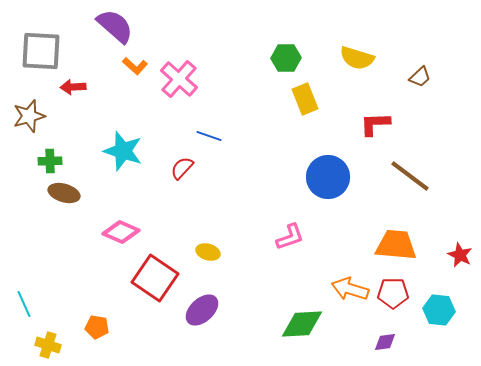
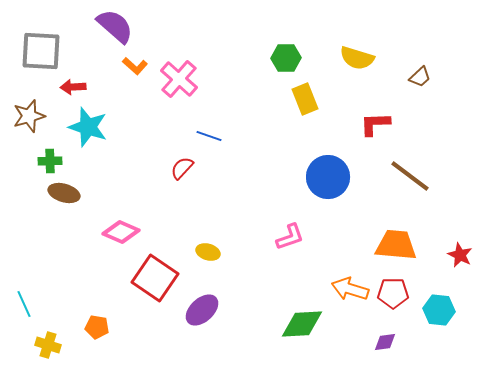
cyan star: moved 35 px left, 24 px up
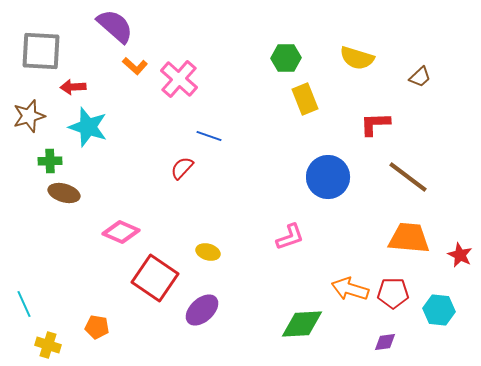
brown line: moved 2 px left, 1 px down
orange trapezoid: moved 13 px right, 7 px up
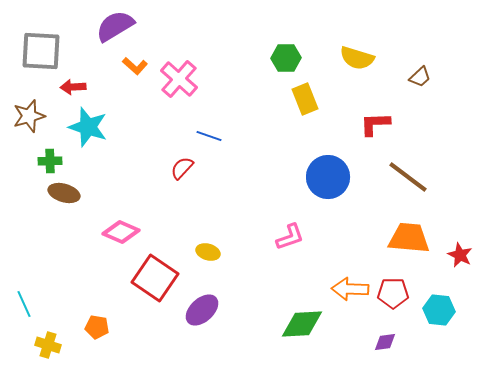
purple semicircle: rotated 72 degrees counterclockwise
orange arrow: rotated 15 degrees counterclockwise
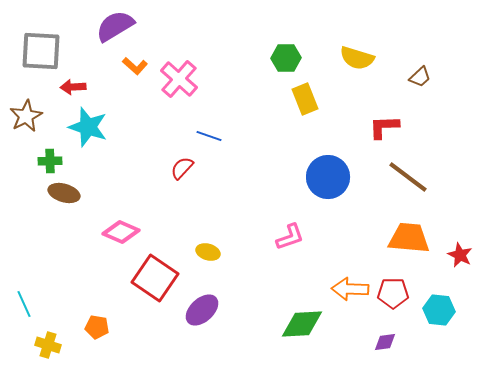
brown star: moved 3 px left; rotated 12 degrees counterclockwise
red L-shape: moved 9 px right, 3 px down
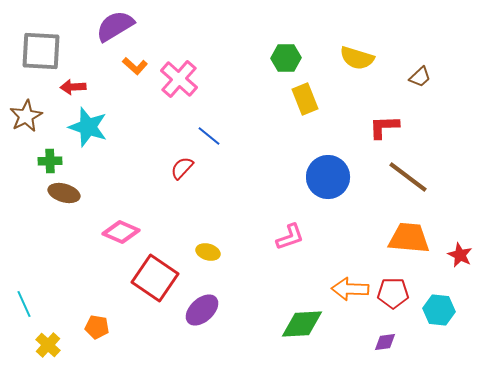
blue line: rotated 20 degrees clockwise
yellow cross: rotated 25 degrees clockwise
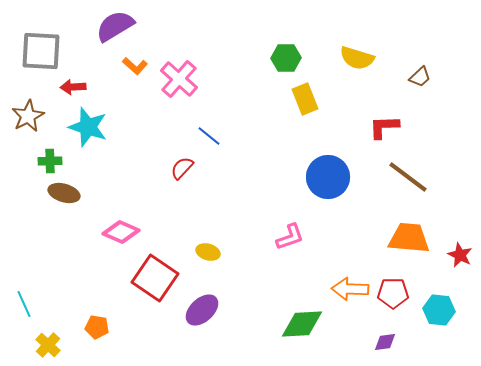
brown star: moved 2 px right
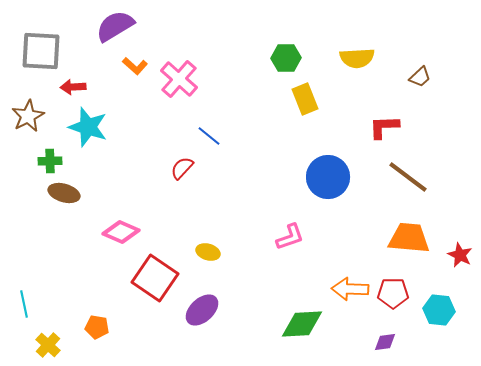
yellow semicircle: rotated 20 degrees counterclockwise
cyan line: rotated 12 degrees clockwise
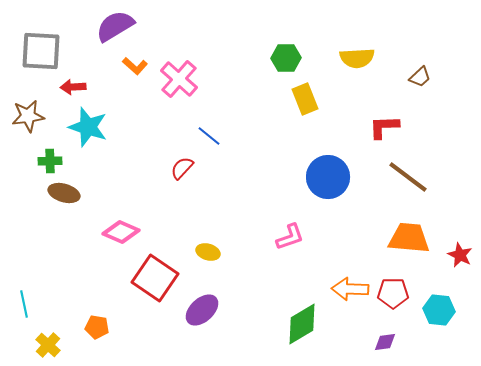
brown star: rotated 20 degrees clockwise
green diamond: rotated 27 degrees counterclockwise
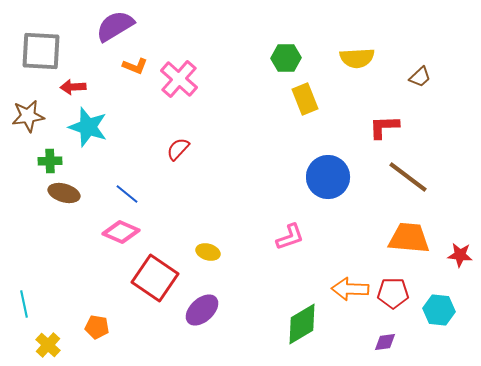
orange L-shape: rotated 20 degrees counterclockwise
blue line: moved 82 px left, 58 px down
red semicircle: moved 4 px left, 19 px up
red star: rotated 20 degrees counterclockwise
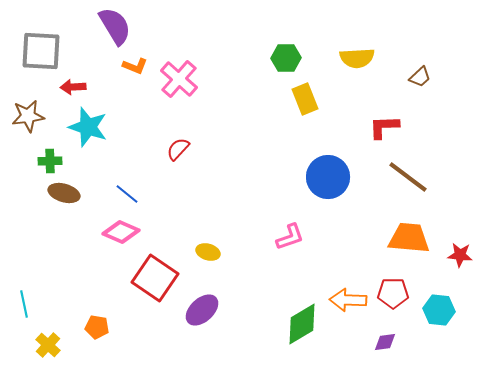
purple semicircle: rotated 90 degrees clockwise
orange arrow: moved 2 px left, 11 px down
